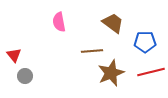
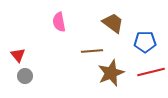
red triangle: moved 4 px right
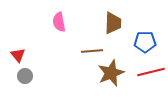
brown trapezoid: rotated 55 degrees clockwise
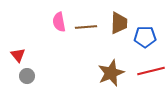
brown trapezoid: moved 6 px right
blue pentagon: moved 5 px up
brown line: moved 6 px left, 24 px up
red line: moved 1 px up
gray circle: moved 2 px right
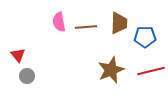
brown star: moved 3 px up
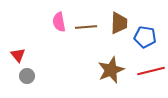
blue pentagon: rotated 10 degrees clockwise
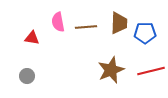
pink semicircle: moved 1 px left
blue pentagon: moved 4 px up; rotated 10 degrees counterclockwise
red triangle: moved 14 px right, 17 px up; rotated 42 degrees counterclockwise
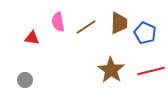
brown line: rotated 30 degrees counterclockwise
blue pentagon: rotated 25 degrees clockwise
brown star: rotated 16 degrees counterclockwise
gray circle: moved 2 px left, 4 px down
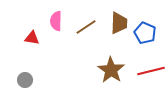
pink semicircle: moved 2 px left, 1 px up; rotated 12 degrees clockwise
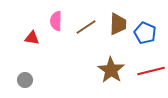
brown trapezoid: moved 1 px left, 1 px down
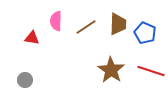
red line: rotated 32 degrees clockwise
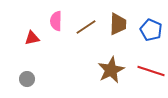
blue pentagon: moved 6 px right, 3 px up
red triangle: rotated 21 degrees counterclockwise
brown star: rotated 12 degrees clockwise
gray circle: moved 2 px right, 1 px up
